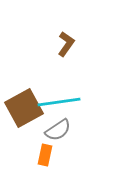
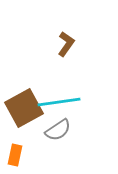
orange rectangle: moved 30 px left
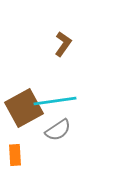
brown L-shape: moved 3 px left
cyan line: moved 4 px left, 1 px up
orange rectangle: rotated 15 degrees counterclockwise
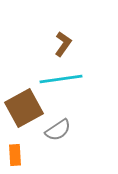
cyan line: moved 6 px right, 22 px up
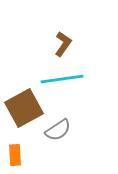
cyan line: moved 1 px right
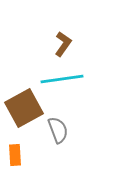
gray semicircle: rotated 76 degrees counterclockwise
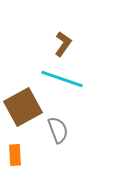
cyan line: rotated 27 degrees clockwise
brown square: moved 1 px left, 1 px up
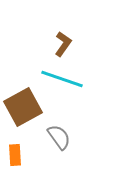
gray semicircle: moved 1 px right, 7 px down; rotated 16 degrees counterclockwise
